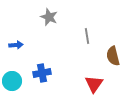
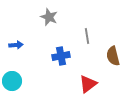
blue cross: moved 19 px right, 17 px up
red triangle: moved 6 px left; rotated 18 degrees clockwise
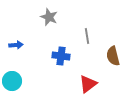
blue cross: rotated 18 degrees clockwise
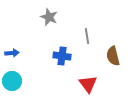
blue arrow: moved 4 px left, 8 px down
blue cross: moved 1 px right
red triangle: rotated 30 degrees counterclockwise
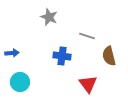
gray line: rotated 63 degrees counterclockwise
brown semicircle: moved 4 px left
cyan circle: moved 8 px right, 1 px down
